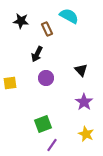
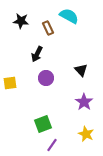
brown rectangle: moved 1 px right, 1 px up
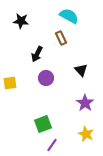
brown rectangle: moved 13 px right, 10 px down
purple star: moved 1 px right, 1 px down
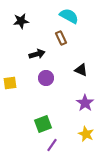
black star: rotated 14 degrees counterclockwise
black arrow: rotated 133 degrees counterclockwise
black triangle: rotated 24 degrees counterclockwise
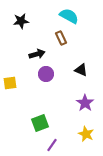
purple circle: moved 4 px up
green square: moved 3 px left, 1 px up
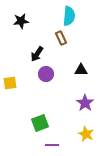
cyan semicircle: rotated 66 degrees clockwise
black arrow: rotated 140 degrees clockwise
black triangle: rotated 24 degrees counterclockwise
purple line: rotated 56 degrees clockwise
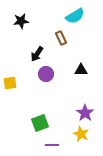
cyan semicircle: moved 6 px right; rotated 54 degrees clockwise
purple star: moved 10 px down
yellow star: moved 5 px left
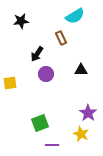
purple star: moved 3 px right
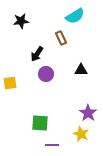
green square: rotated 24 degrees clockwise
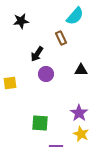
cyan semicircle: rotated 18 degrees counterclockwise
purple star: moved 9 px left
purple line: moved 4 px right, 1 px down
